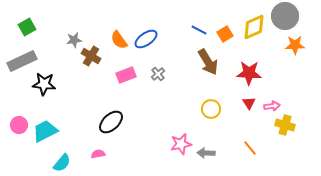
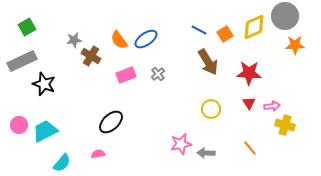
black star: rotated 15 degrees clockwise
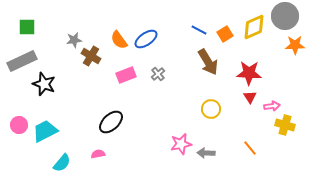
green square: rotated 30 degrees clockwise
red triangle: moved 1 px right, 6 px up
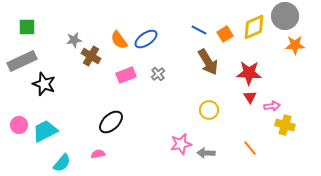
yellow circle: moved 2 px left, 1 px down
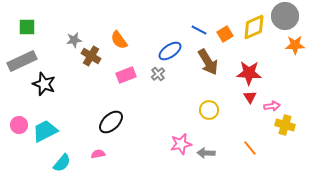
blue ellipse: moved 24 px right, 12 px down
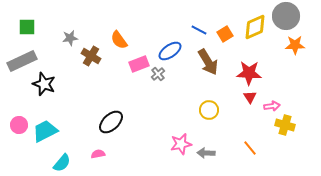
gray circle: moved 1 px right
yellow diamond: moved 1 px right
gray star: moved 4 px left, 2 px up
pink rectangle: moved 13 px right, 11 px up
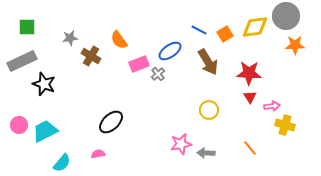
yellow diamond: rotated 16 degrees clockwise
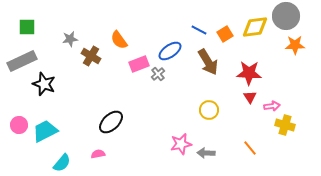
gray star: moved 1 px down
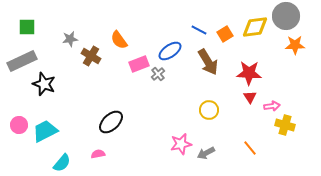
gray arrow: rotated 30 degrees counterclockwise
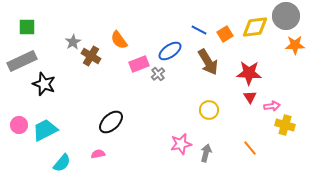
gray star: moved 3 px right, 3 px down; rotated 21 degrees counterclockwise
cyan trapezoid: moved 1 px up
gray arrow: rotated 132 degrees clockwise
